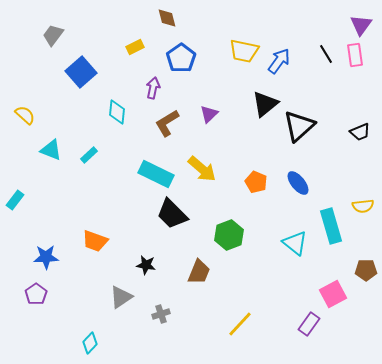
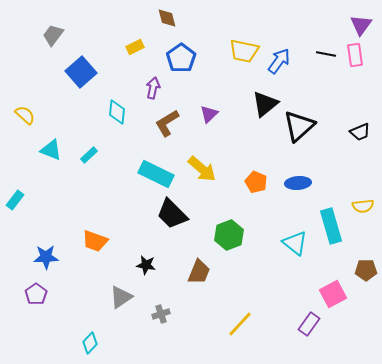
black line at (326, 54): rotated 48 degrees counterclockwise
blue ellipse at (298, 183): rotated 55 degrees counterclockwise
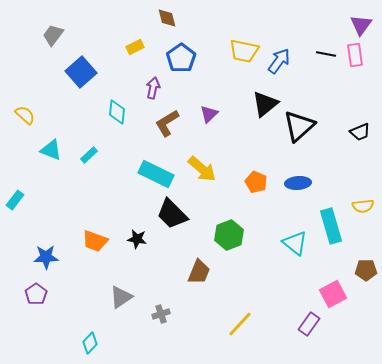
black star at (146, 265): moved 9 px left, 26 px up
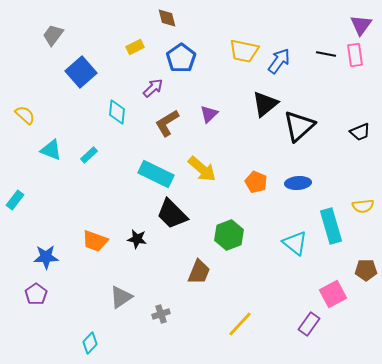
purple arrow at (153, 88): rotated 35 degrees clockwise
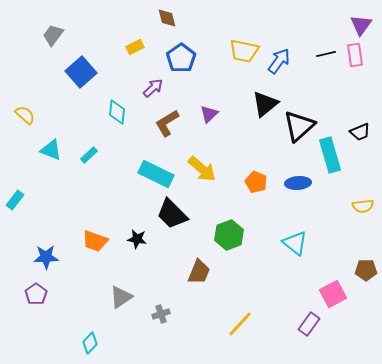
black line at (326, 54): rotated 24 degrees counterclockwise
cyan rectangle at (331, 226): moved 1 px left, 71 px up
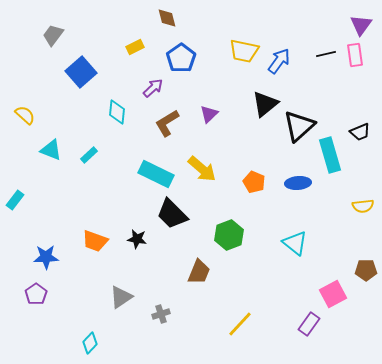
orange pentagon at (256, 182): moved 2 px left
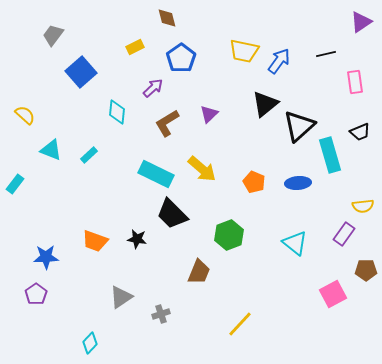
purple triangle at (361, 25): moved 3 px up; rotated 20 degrees clockwise
pink rectangle at (355, 55): moved 27 px down
cyan rectangle at (15, 200): moved 16 px up
purple rectangle at (309, 324): moved 35 px right, 90 px up
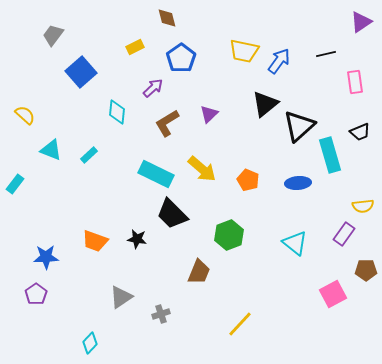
orange pentagon at (254, 182): moved 6 px left, 2 px up
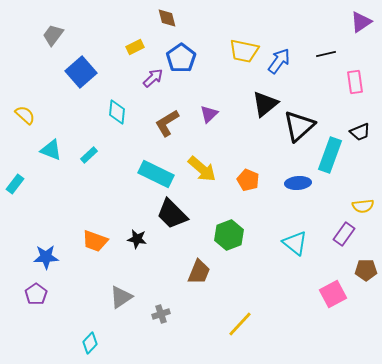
purple arrow at (153, 88): moved 10 px up
cyan rectangle at (330, 155): rotated 36 degrees clockwise
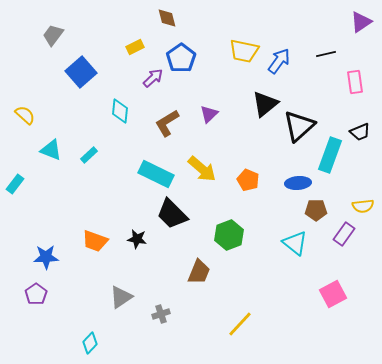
cyan diamond at (117, 112): moved 3 px right, 1 px up
brown pentagon at (366, 270): moved 50 px left, 60 px up
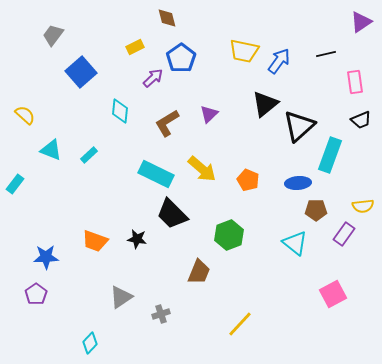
black trapezoid at (360, 132): moved 1 px right, 12 px up
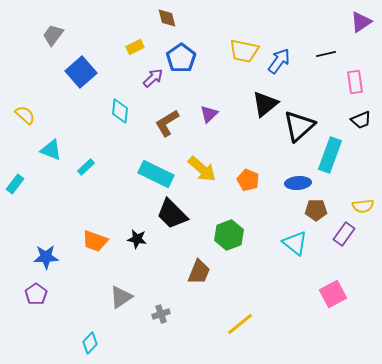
cyan rectangle at (89, 155): moved 3 px left, 12 px down
yellow line at (240, 324): rotated 8 degrees clockwise
